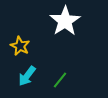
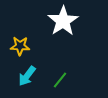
white star: moved 2 px left
yellow star: rotated 24 degrees counterclockwise
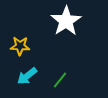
white star: moved 3 px right
cyan arrow: rotated 15 degrees clockwise
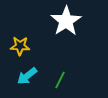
green line: rotated 12 degrees counterclockwise
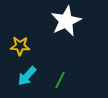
white star: rotated 8 degrees clockwise
cyan arrow: rotated 10 degrees counterclockwise
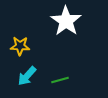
white star: rotated 12 degrees counterclockwise
green line: rotated 48 degrees clockwise
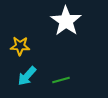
green line: moved 1 px right
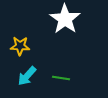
white star: moved 1 px left, 2 px up
green line: moved 2 px up; rotated 24 degrees clockwise
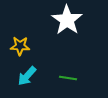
white star: moved 2 px right, 1 px down
green line: moved 7 px right
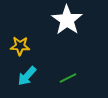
green line: rotated 36 degrees counterclockwise
